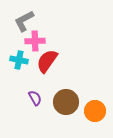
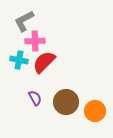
red semicircle: moved 3 px left, 1 px down; rotated 10 degrees clockwise
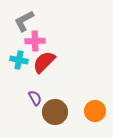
brown circle: moved 11 px left, 10 px down
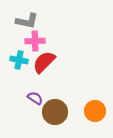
gray L-shape: moved 3 px right; rotated 140 degrees counterclockwise
purple semicircle: rotated 28 degrees counterclockwise
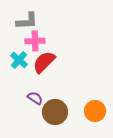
gray L-shape: rotated 15 degrees counterclockwise
cyan cross: rotated 30 degrees clockwise
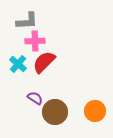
cyan cross: moved 1 px left, 4 px down
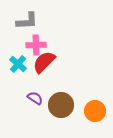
pink cross: moved 1 px right, 4 px down
brown circle: moved 6 px right, 7 px up
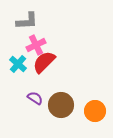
pink cross: rotated 24 degrees counterclockwise
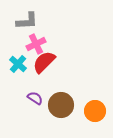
pink cross: moved 1 px up
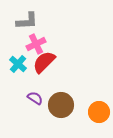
orange circle: moved 4 px right, 1 px down
